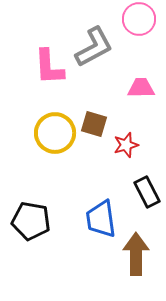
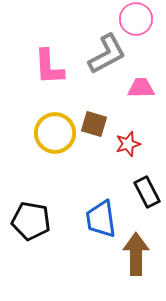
pink circle: moved 3 px left
gray L-shape: moved 13 px right, 7 px down
red star: moved 2 px right, 1 px up
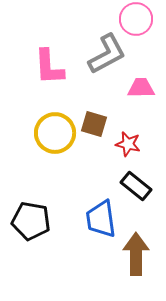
red star: rotated 30 degrees clockwise
black rectangle: moved 11 px left, 6 px up; rotated 24 degrees counterclockwise
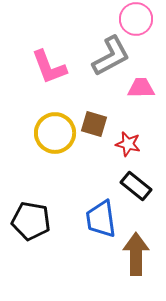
gray L-shape: moved 4 px right, 2 px down
pink L-shape: rotated 18 degrees counterclockwise
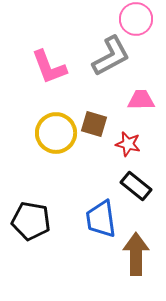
pink trapezoid: moved 12 px down
yellow circle: moved 1 px right
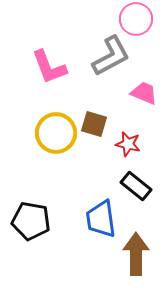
pink trapezoid: moved 3 px right, 7 px up; rotated 24 degrees clockwise
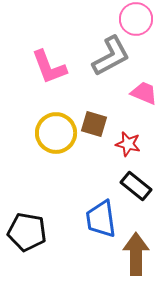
black pentagon: moved 4 px left, 11 px down
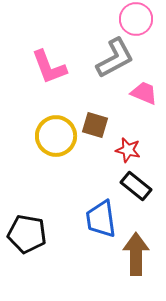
gray L-shape: moved 4 px right, 2 px down
brown square: moved 1 px right, 1 px down
yellow circle: moved 3 px down
red star: moved 6 px down
black pentagon: moved 2 px down
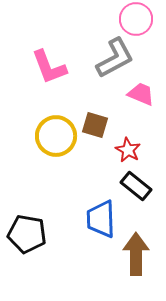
pink trapezoid: moved 3 px left, 1 px down
red star: rotated 15 degrees clockwise
blue trapezoid: rotated 6 degrees clockwise
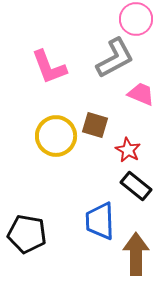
blue trapezoid: moved 1 px left, 2 px down
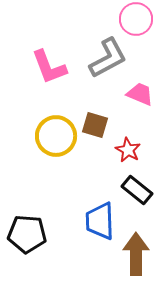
gray L-shape: moved 7 px left
pink trapezoid: moved 1 px left
black rectangle: moved 1 px right, 4 px down
black pentagon: rotated 6 degrees counterclockwise
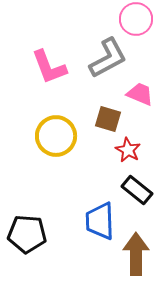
brown square: moved 13 px right, 6 px up
